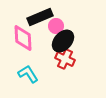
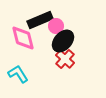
black rectangle: moved 3 px down
pink diamond: rotated 12 degrees counterclockwise
red cross: rotated 18 degrees clockwise
cyan L-shape: moved 10 px left
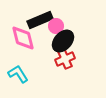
red cross: rotated 24 degrees clockwise
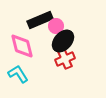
pink diamond: moved 1 px left, 8 px down
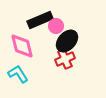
black ellipse: moved 4 px right
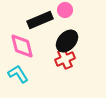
pink circle: moved 9 px right, 16 px up
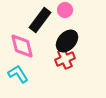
black rectangle: rotated 30 degrees counterclockwise
